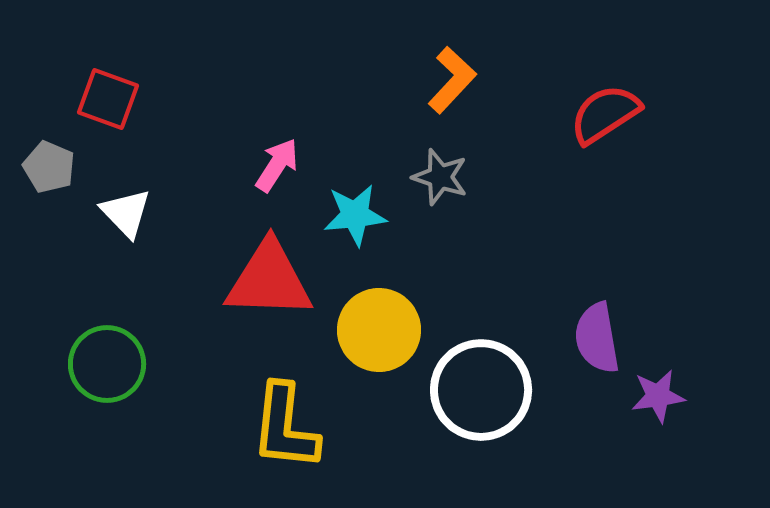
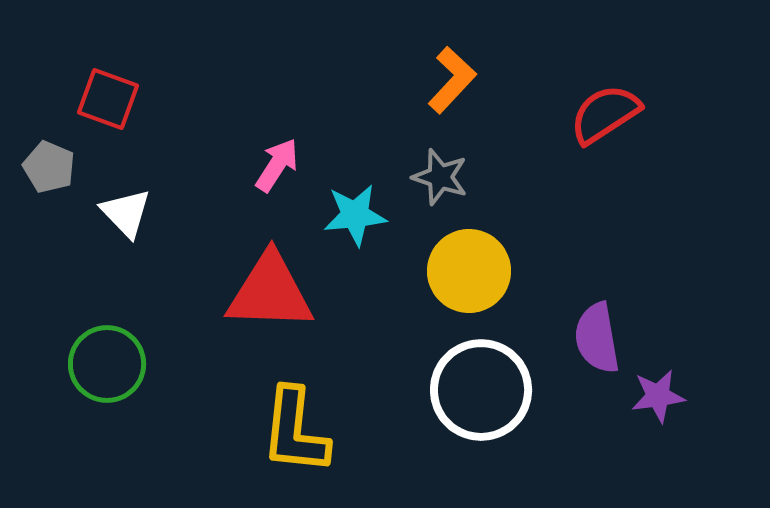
red triangle: moved 1 px right, 12 px down
yellow circle: moved 90 px right, 59 px up
yellow L-shape: moved 10 px right, 4 px down
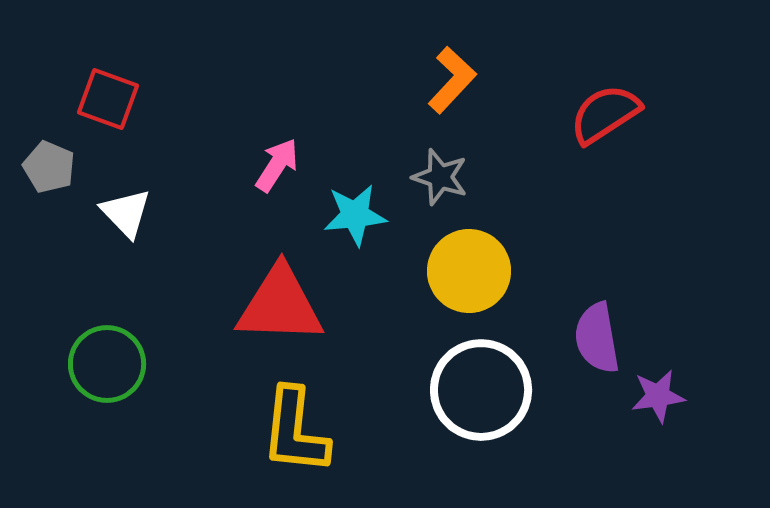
red triangle: moved 10 px right, 13 px down
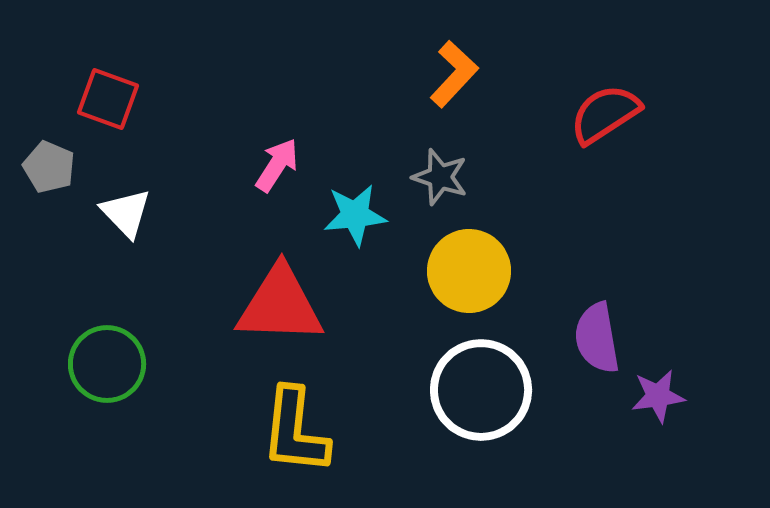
orange L-shape: moved 2 px right, 6 px up
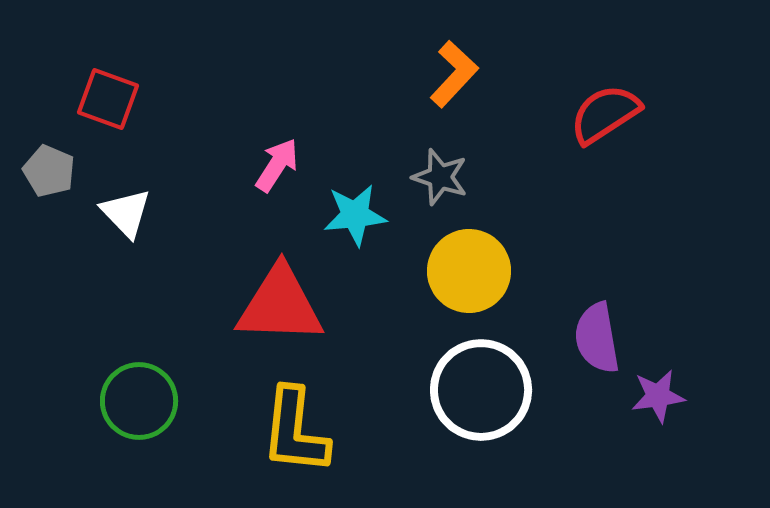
gray pentagon: moved 4 px down
green circle: moved 32 px right, 37 px down
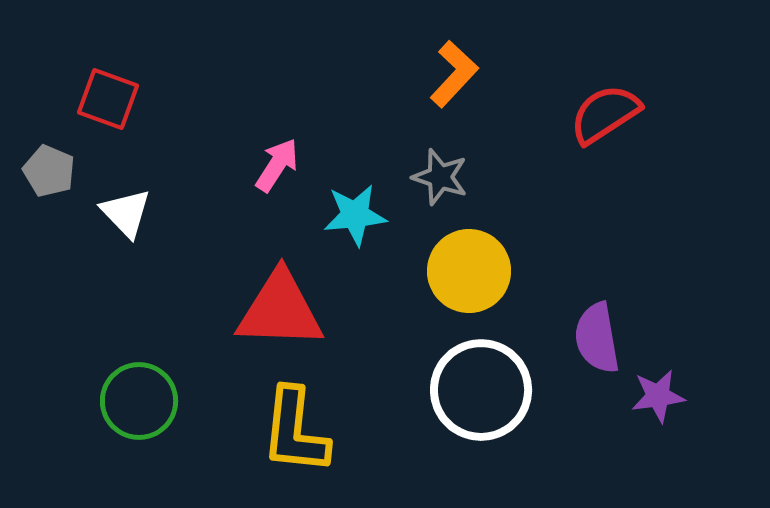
red triangle: moved 5 px down
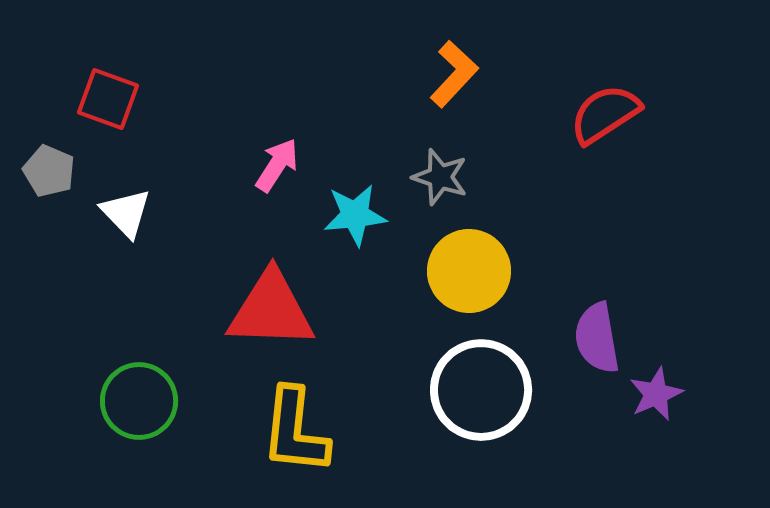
red triangle: moved 9 px left
purple star: moved 2 px left, 2 px up; rotated 16 degrees counterclockwise
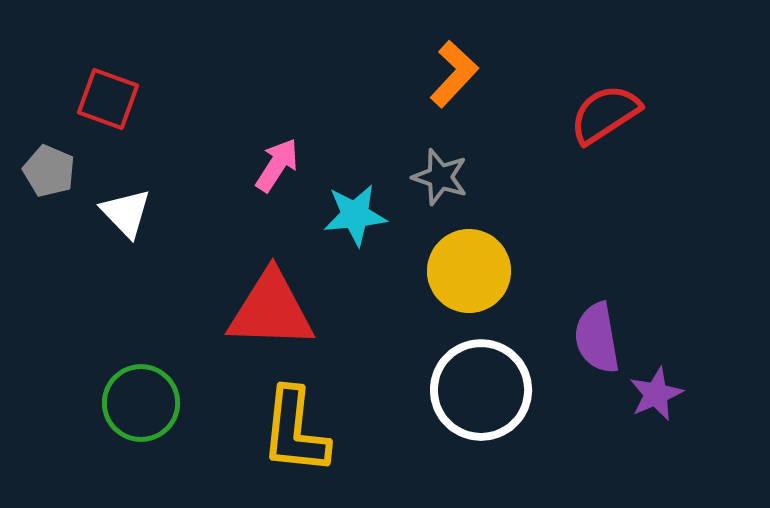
green circle: moved 2 px right, 2 px down
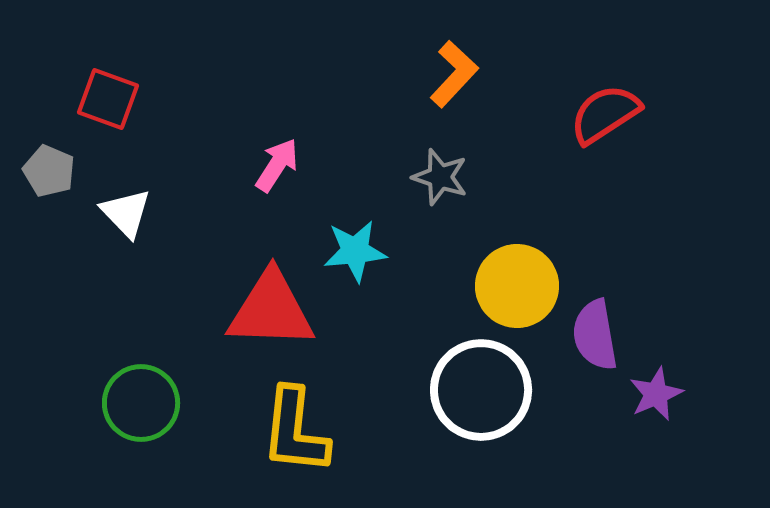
cyan star: moved 36 px down
yellow circle: moved 48 px right, 15 px down
purple semicircle: moved 2 px left, 3 px up
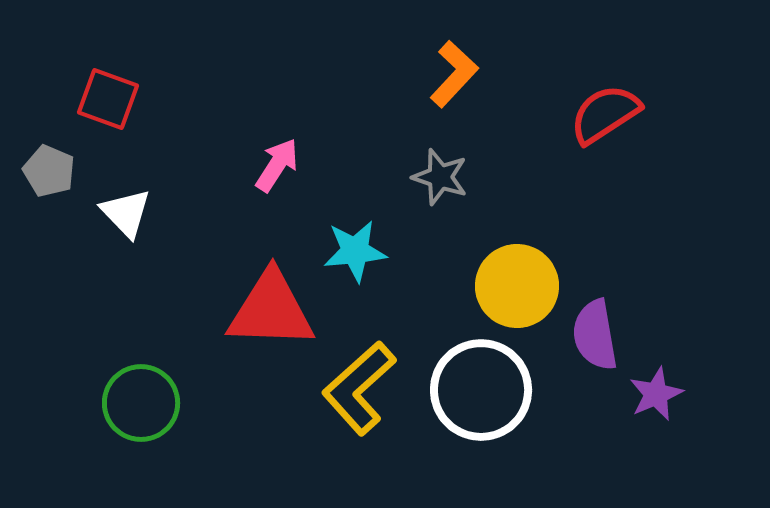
yellow L-shape: moved 64 px right, 43 px up; rotated 42 degrees clockwise
